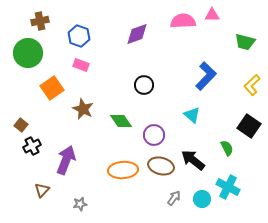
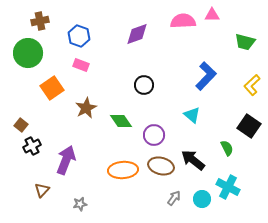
brown star: moved 3 px right, 1 px up; rotated 20 degrees clockwise
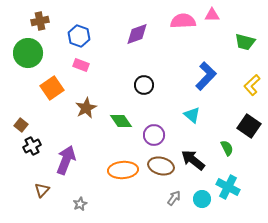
gray star: rotated 16 degrees counterclockwise
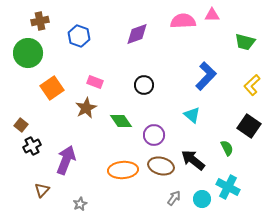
pink rectangle: moved 14 px right, 17 px down
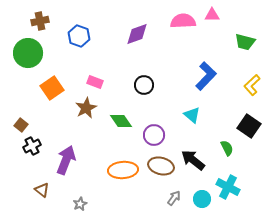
brown triangle: rotated 35 degrees counterclockwise
